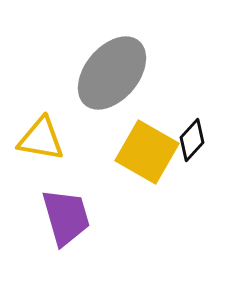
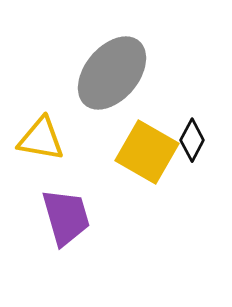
black diamond: rotated 15 degrees counterclockwise
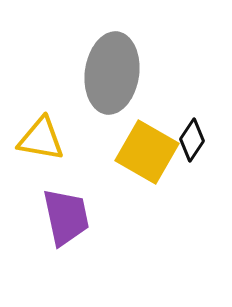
gray ellipse: rotated 32 degrees counterclockwise
black diamond: rotated 6 degrees clockwise
purple trapezoid: rotated 4 degrees clockwise
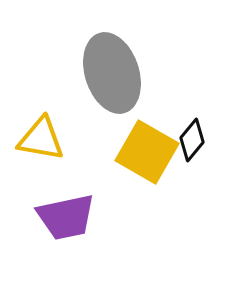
gray ellipse: rotated 26 degrees counterclockwise
black diamond: rotated 6 degrees clockwise
purple trapezoid: rotated 90 degrees clockwise
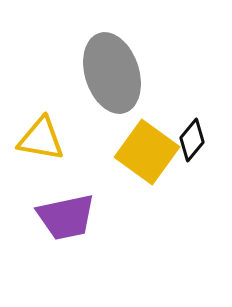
yellow square: rotated 6 degrees clockwise
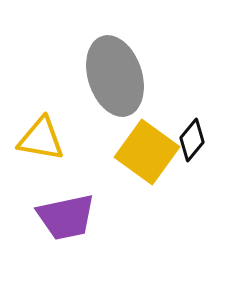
gray ellipse: moved 3 px right, 3 px down
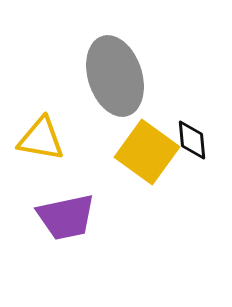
black diamond: rotated 45 degrees counterclockwise
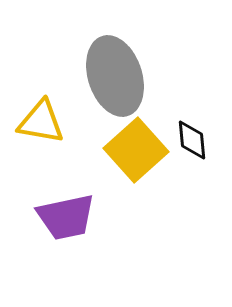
yellow triangle: moved 17 px up
yellow square: moved 11 px left, 2 px up; rotated 12 degrees clockwise
